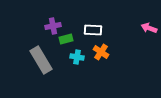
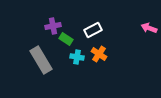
white rectangle: rotated 30 degrees counterclockwise
green rectangle: rotated 48 degrees clockwise
orange cross: moved 2 px left, 2 px down
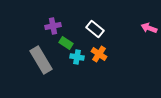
white rectangle: moved 2 px right, 1 px up; rotated 66 degrees clockwise
green rectangle: moved 4 px down
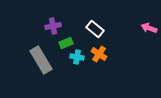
green rectangle: rotated 56 degrees counterclockwise
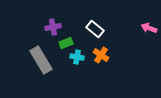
purple cross: moved 1 px down
orange cross: moved 2 px right, 1 px down
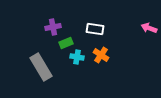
white rectangle: rotated 30 degrees counterclockwise
gray rectangle: moved 7 px down
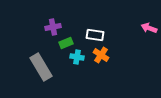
white rectangle: moved 6 px down
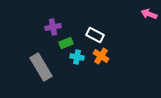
pink arrow: moved 14 px up
white rectangle: rotated 18 degrees clockwise
orange cross: moved 1 px down
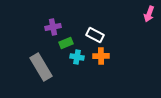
pink arrow: rotated 91 degrees counterclockwise
orange cross: rotated 35 degrees counterclockwise
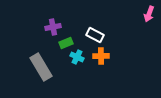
cyan cross: rotated 16 degrees clockwise
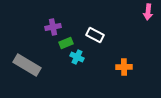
pink arrow: moved 1 px left, 2 px up; rotated 14 degrees counterclockwise
orange cross: moved 23 px right, 11 px down
gray rectangle: moved 14 px left, 2 px up; rotated 28 degrees counterclockwise
